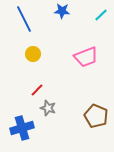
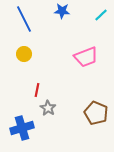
yellow circle: moved 9 px left
red line: rotated 32 degrees counterclockwise
gray star: rotated 14 degrees clockwise
brown pentagon: moved 3 px up
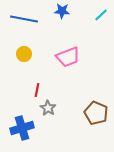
blue line: rotated 52 degrees counterclockwise
pink trapezoid: moved 18 px left
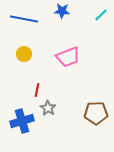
brown pentagon: rotated 25 degrees counterclockwise
blue cross: moved 7 px up
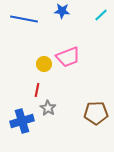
yellow circle: moved 20 px right, 10 px down
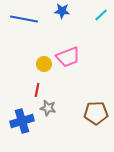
gray star: rotated 21 degrees counterclockwise
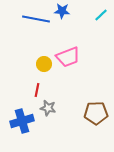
blue line: moved 12 px right
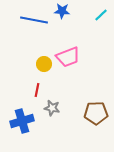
blue line: moved 2 px left, 1 px down
gray star: moved 4 px right
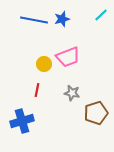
blue star: moved 8 px down; rotated 21 degrees counterclockwise
gray star: moved 20 px right, 15 px up
brown pentagon: rotated 15 degrees counterclockwise
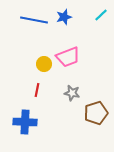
blue star: moved 2 px right, 2 px up
blue cross: moved 3 px right, 1 px down; rotated 20 degrees clockwise
